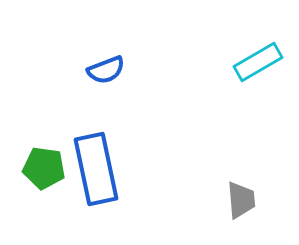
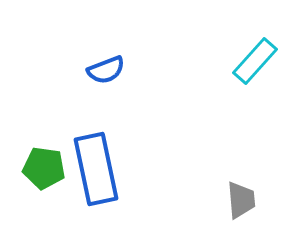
cyan rectangle: moved 3 px left, 1 px up; rotated 18 degrees counterclockwise
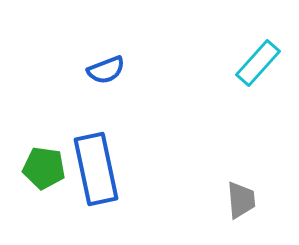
cyan rectangle: moved 3 px right, 2 px down
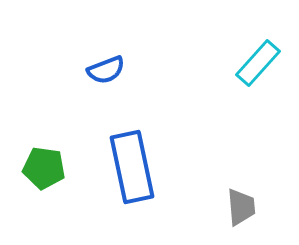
blue rectangle: moved 36 px right, 2 px up
gray trapezoid: moved 7 px down
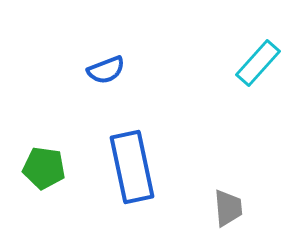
gray trapezoid: moved 13 px left, 1 px down
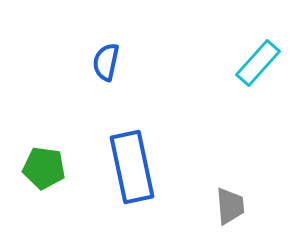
blue semicircle: moved 8 px up; rotated 123 degrees clockwise
gray trapezoid: moved 2 px right, 2 px up
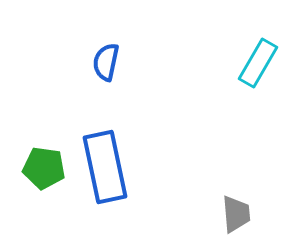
cyan rectangle: rotated 12 degrees counterclockwise
blue rectangle: moved 27 px left
gray trapezoid: moved 6 px right, 8 px down
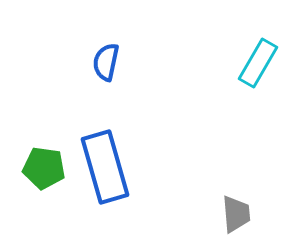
blue rectangle: rotated 4 degrees counterclockwise
